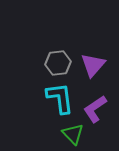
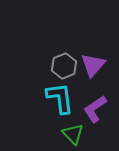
gray hexagon: moved 6 px right, 3 px down; rotated 15 degrees counterclockwise
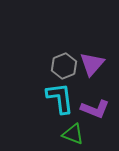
purple triangle: moved 1 px left, 1 px up
purple L-shape: rotated 124 degrees counterclockwise
green triangle: rotated 25 degrees counterclockwise
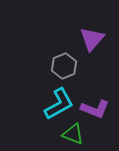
purple triangle: moved 25 px up
cyan L-shape: moved 1 px left, 6 px down; rotated 68 degrees clockwise
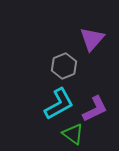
purple L-shape: rotated 48 degrees counterclockwise
green triangle: rotated 15 degrees clockwise
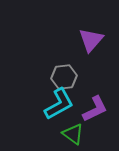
purple triangle: moved 1 px left, 1 px down
gray hexagon: moved 11 px down; rotated 15 degrees clockwise
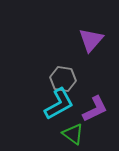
gray hexagon: moved 1 px left, 2 px down; rotated 15 degrees clockwise
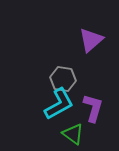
purple triangle: rotated 8 degrees clockwise
purple L-shape: moved 2 px left, 1 px up; rotated 48 degrees counterclockwise
